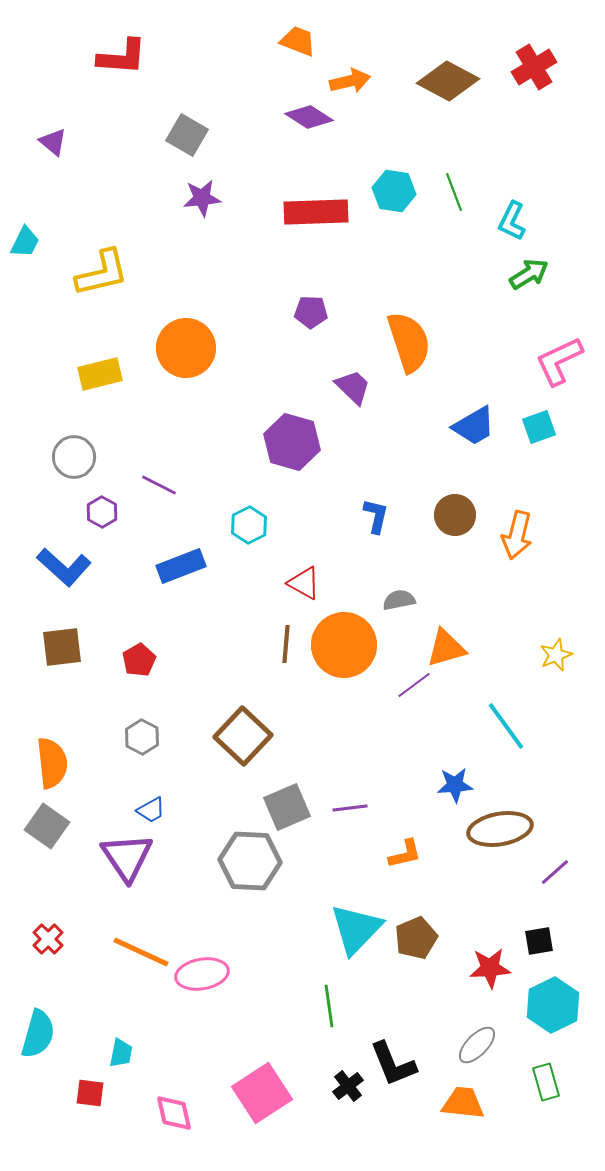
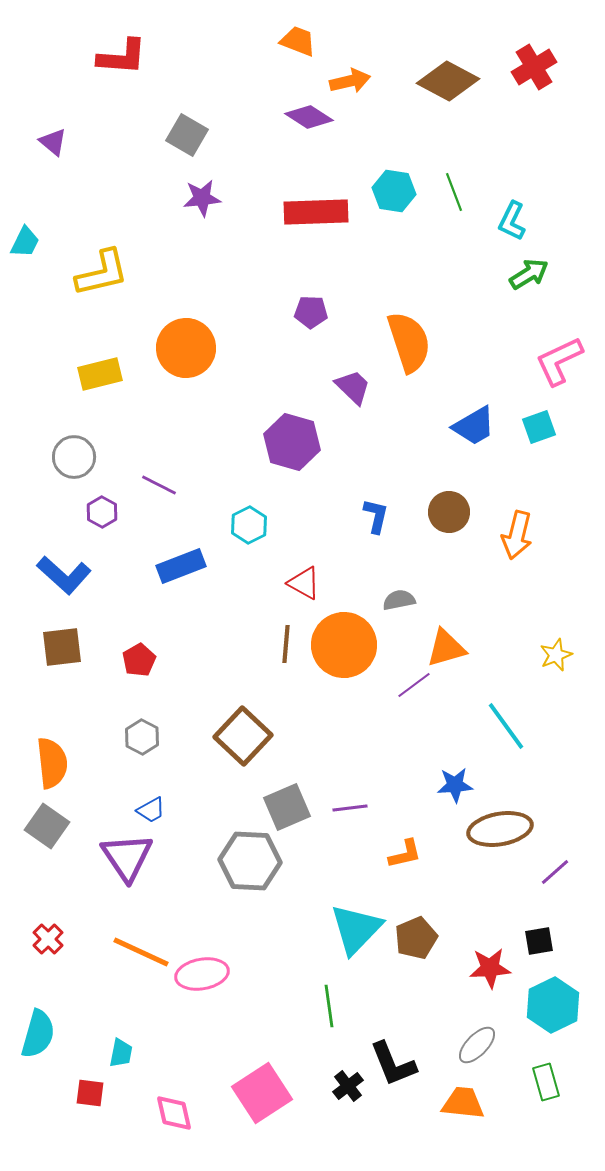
brown circle at (455, 515): moved 6 px left, 3 px up
blue L-shape at (64, 567): moved 8 px down
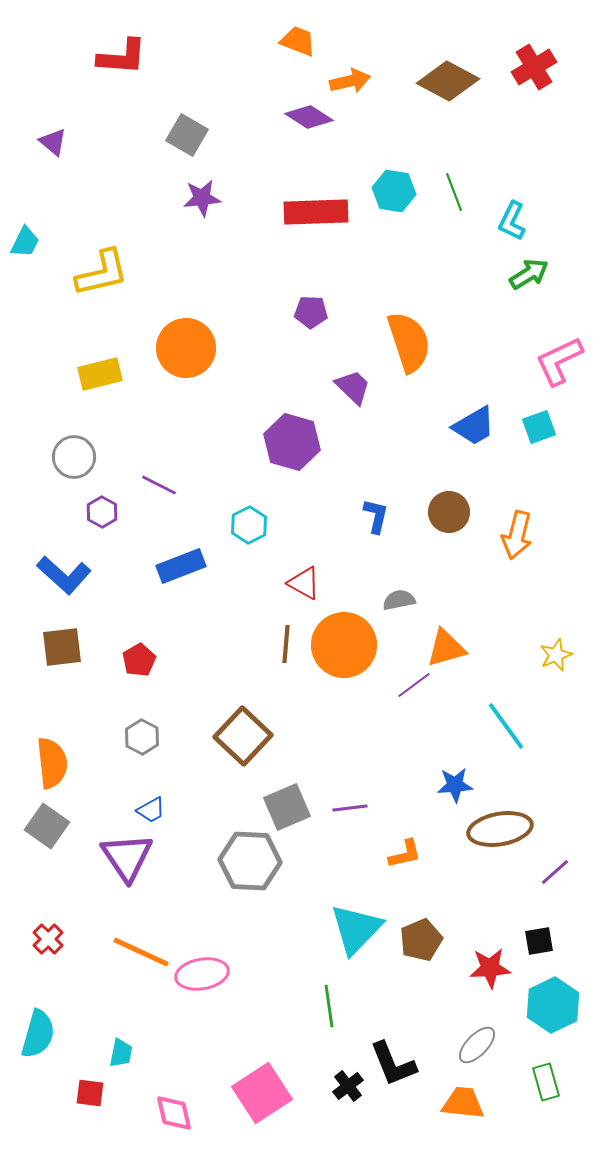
brown pentagon at (416, 938): moved 5 px right, 2 px down
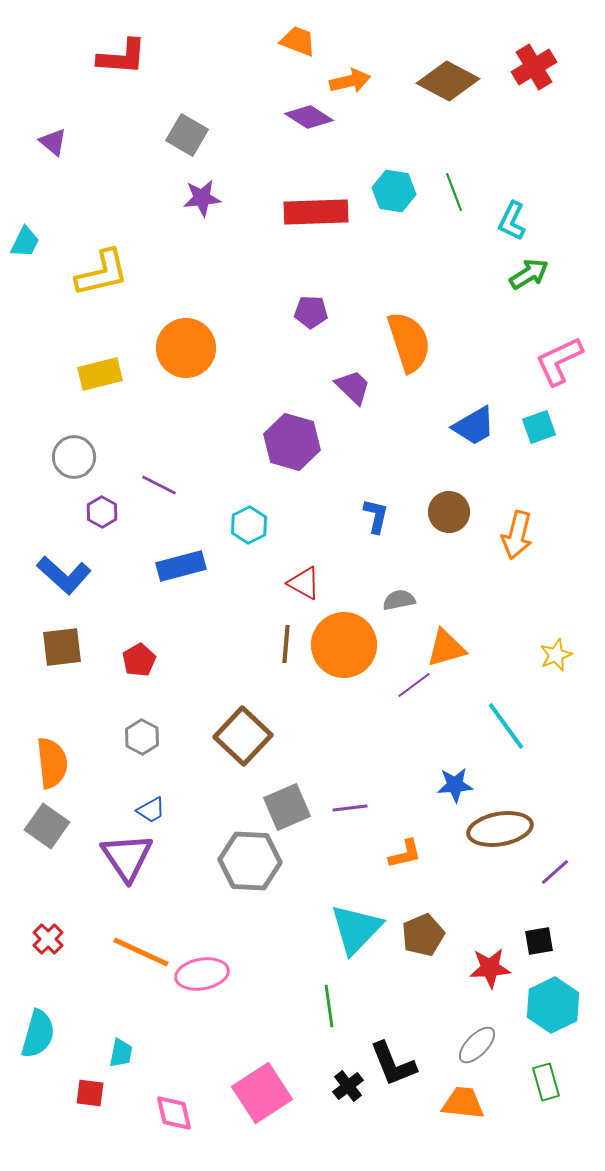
blue rectangle at (181, 566): rotated 6 degrees clockwise
brown pentagon at (421, 940): moved 2 px right, 5 px up
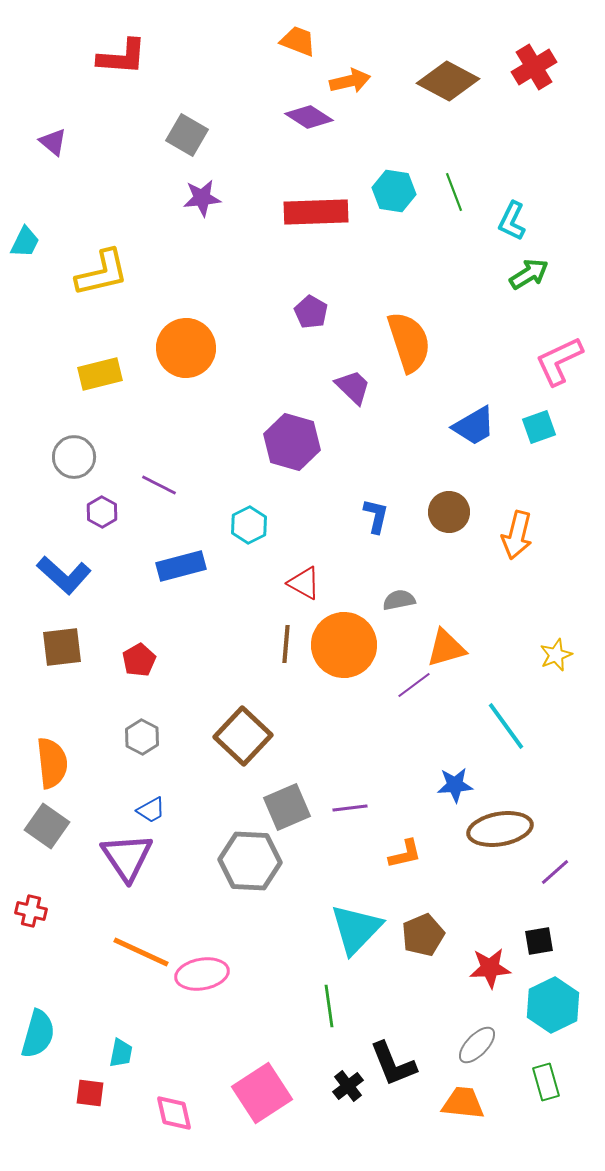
purple pentagon at (311, 312): rotated 28 degrees clockwise
red cross at (48, 939): moved 17 px left, 28 px up; rotated 32 degrees counterclockwise
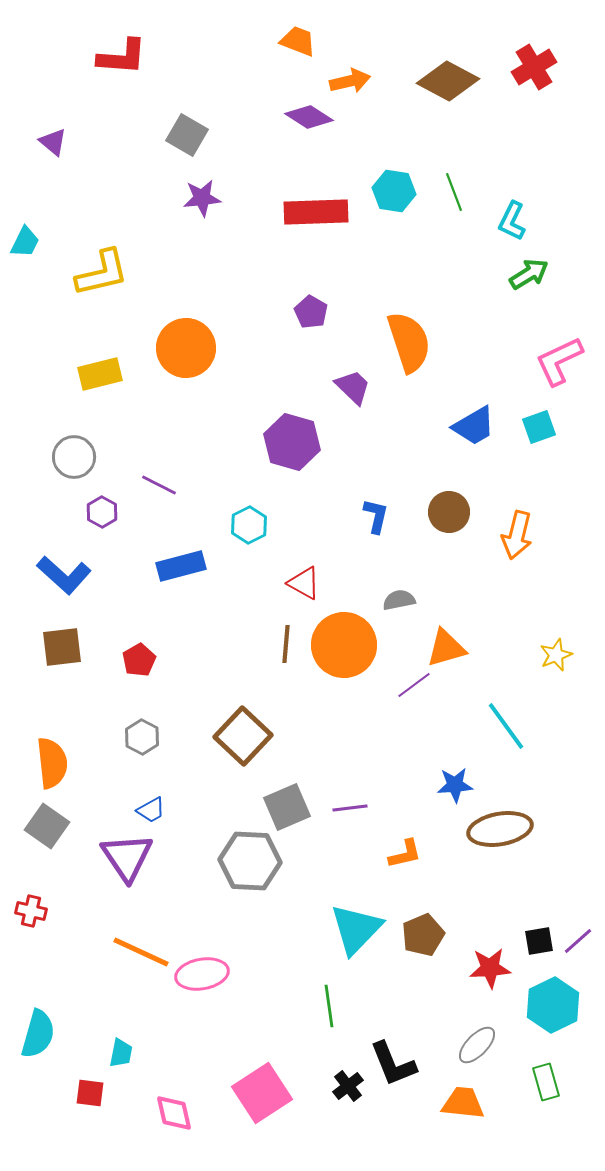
purple line at (555, 872): moved 23 px right, 69 px down
